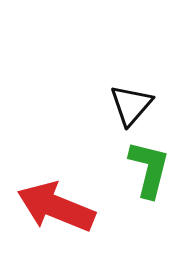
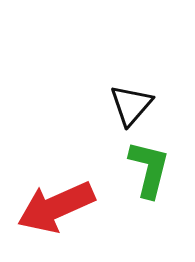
red arrow: rotated 46 degrees counterclockwise
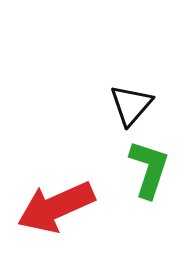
green L-shape: rotated 4 degrees clockwise
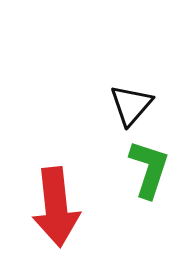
red arrow: rotated 72 degrees counterclockwise
